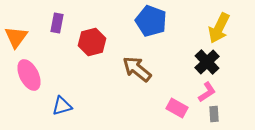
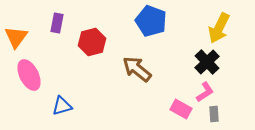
pink L-shape: moved 2 px left
pink rectangle: moved 4 px right, 1 px down
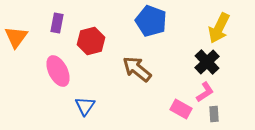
red hexagon: moved 1 px left, 1 px up
pink ellipse: moved 29 px right, 4 px up
blue triangle: moved 23 px right; rotated 40 degrees counterclockwise
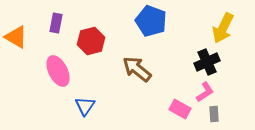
purple rectangle: moved 1 px left
yellow arrow: moved 4 px right
orange triangle: rotated 35 degrees counterclockwise
black cross: rotated 20 degrees clockwise
pink rectangle: moved 1 px left
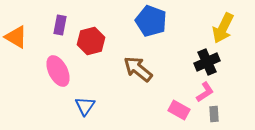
purple rectangle: moved 4 px right, 2 px down
brown arrow: moved 1 px right
pink rectangle: moved 1 px left, 1 px down
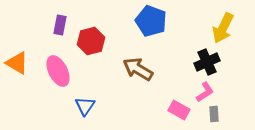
orange triangle: moved 1 px right, 26 px down
brown arrow: rotated 8 degrees counterclockwise
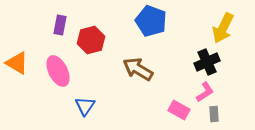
red hexagon: moved 1 px up
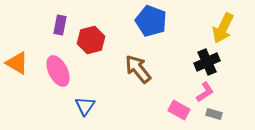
brown arrow: rotated 20 degrees clockwise
gray rectangle: rotated 70 degrees counterclockwise
